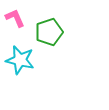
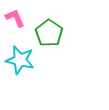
green pentagon: moved 1 px down; rotated 20 degrees counterclockwise
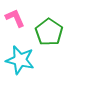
green pentagon: moved 1 px up
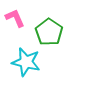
cyan star: moved 6 px right, 2 px down
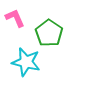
green pentagon: moved 1 px down
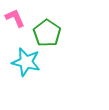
green pentagon: moved 2 px left
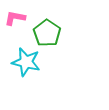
pink L-shape: rotated 55 degrees counterclockwise
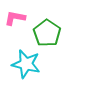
cyan star: moved 2 px down
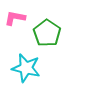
cyan star: moved 4 px down
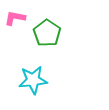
cyan star: moved 7 px right, 12 px down; rotated 20 degrees counterclockwise
